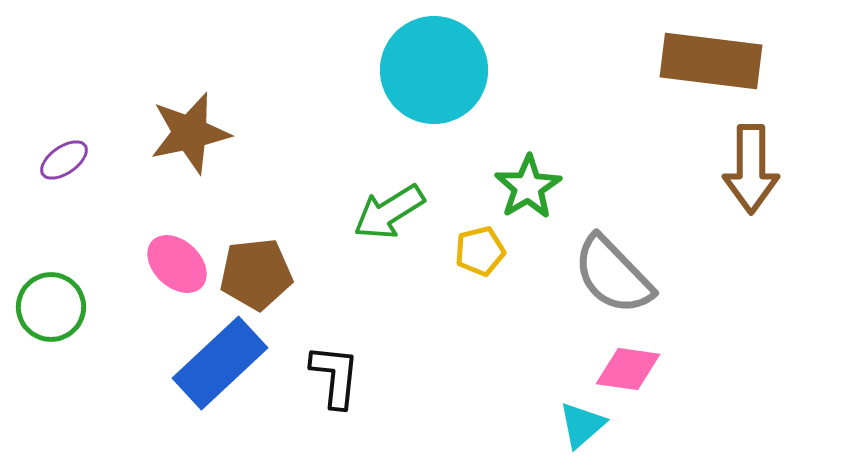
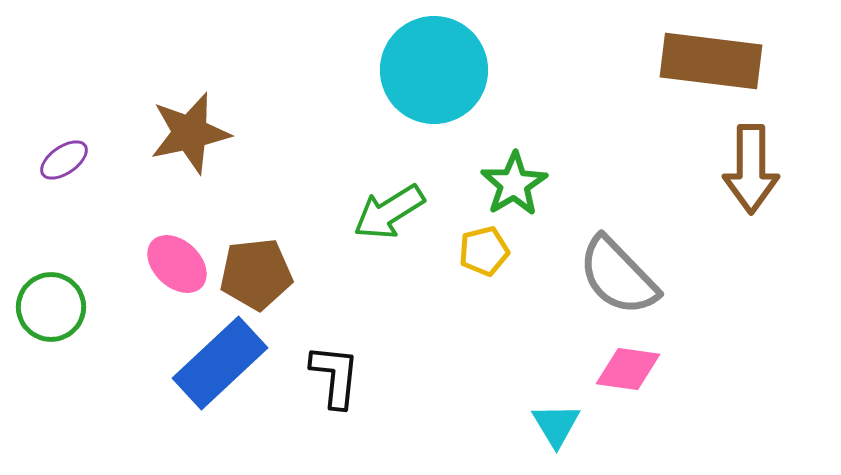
green star: moved 14 px left, 3 px up
yellow pentagon: moved 4 px right
gray semicircle: moved 5 px right, 1 px down
cyan triangle: moved 26 px left; rotated 20 degrees counterclockwise
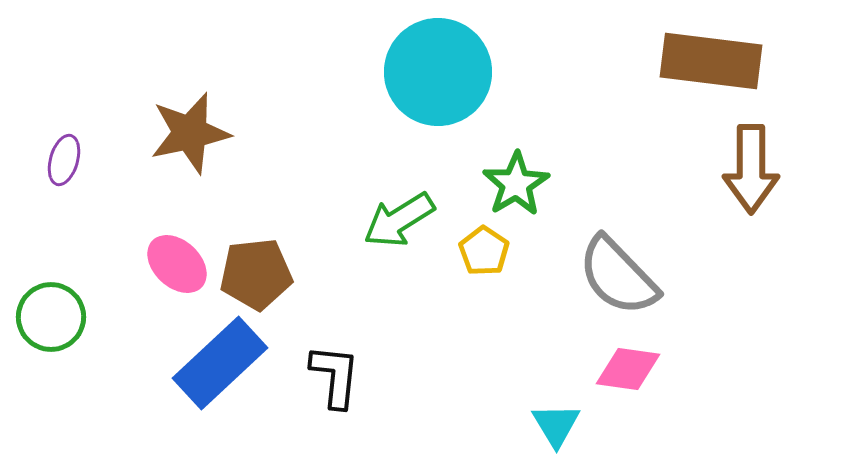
cyan circle: moved 4 px right, 2 px down
purple ellipse: rotated 39 degrees counterclockwise
green star: moved 2 px right
green arrow: moved 10 px right, 8 px down
yellow pentagon: rotated 24 degrees counterclockwise
green circle: moved 10 px down
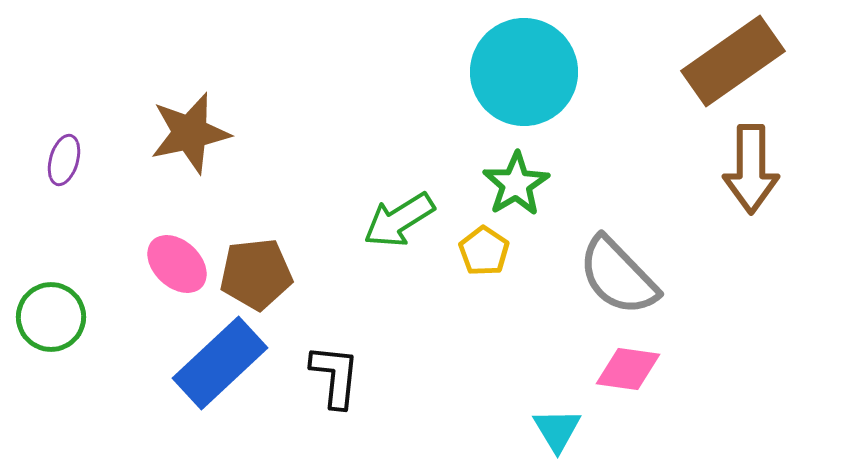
brown rectangle: moved 22 px right; rotated 42 degrees counterclockwise
cyan circle: moved 86 px right
cyan triangle: moved 1 px right, 5 px down
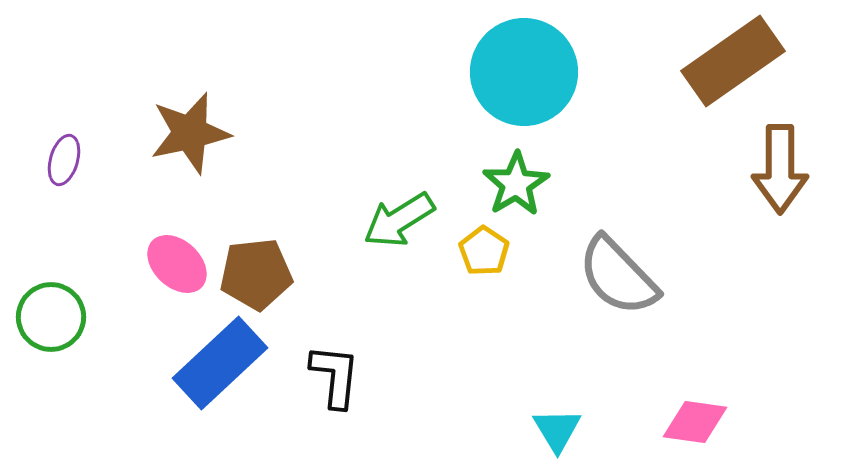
brown arrow: moved 29 px right
pink diamond: moved 67 px right, 53 px down
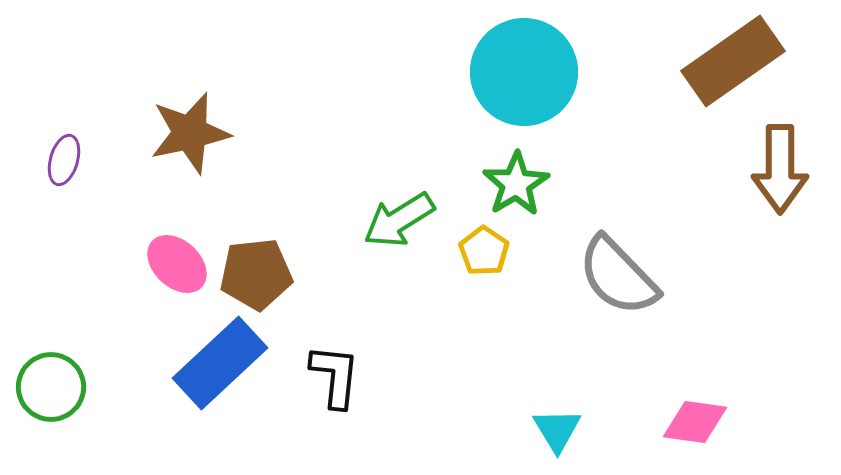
green circle: moved 70 px down
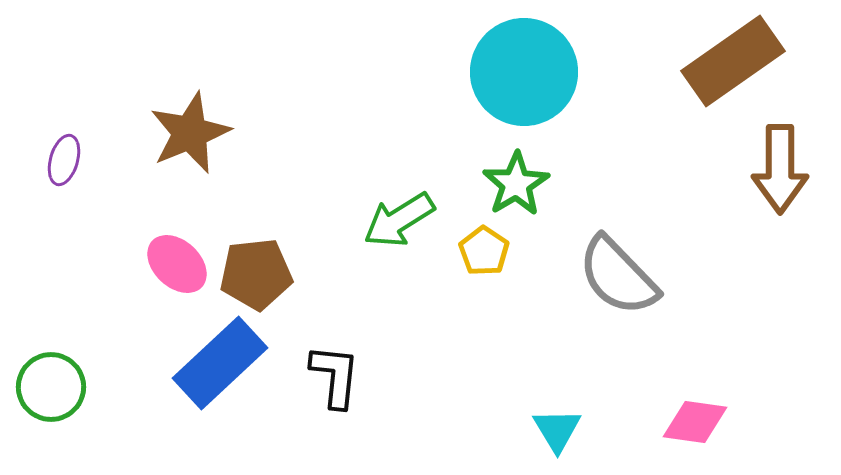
brown star: rotated 10 degrees counterclockwise
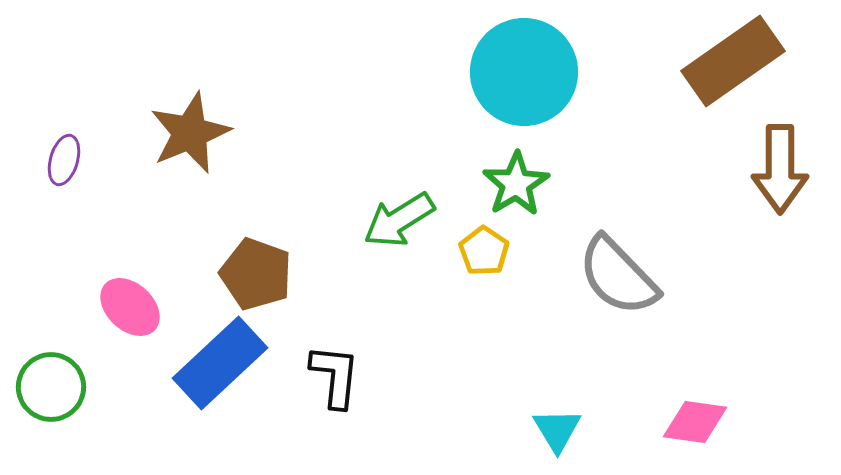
pink ellipse: moved 47 px left, 43 px down
brown pentagon: rotated 26 degrees clockwise
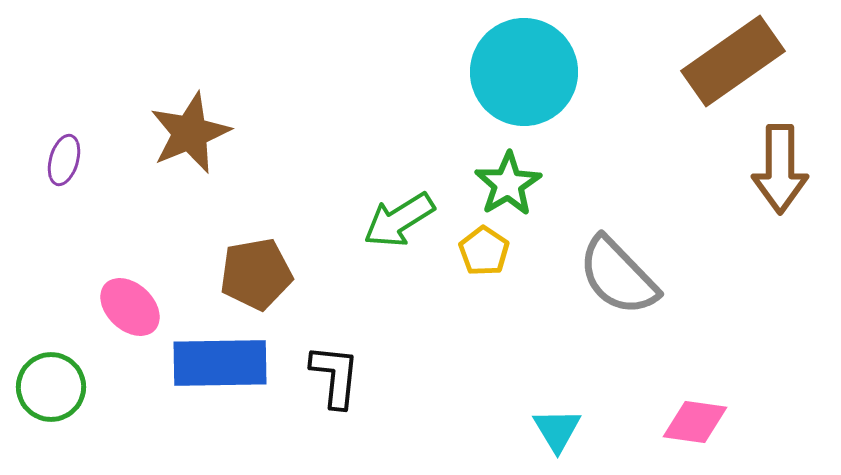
green star: moved 8 px left
brown pentagon: rotated 30 degrees counterclockwise
blue rectangle: rotated 42 degrees clockwise
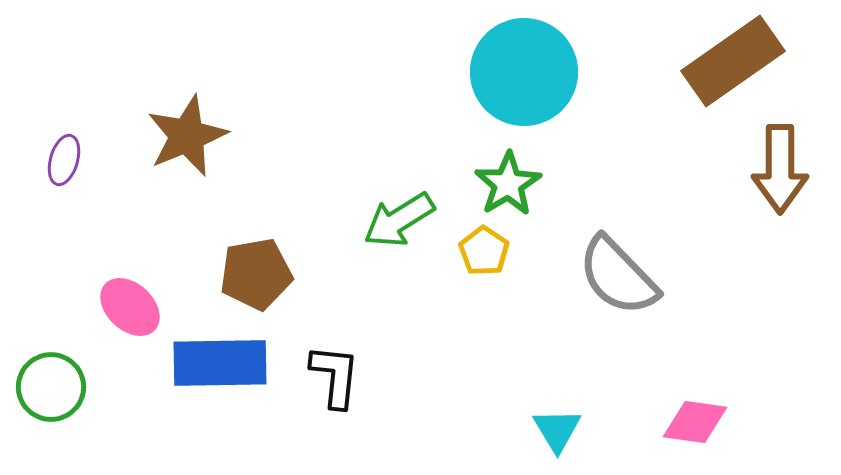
brown star: moved 3 px left, 3 px down
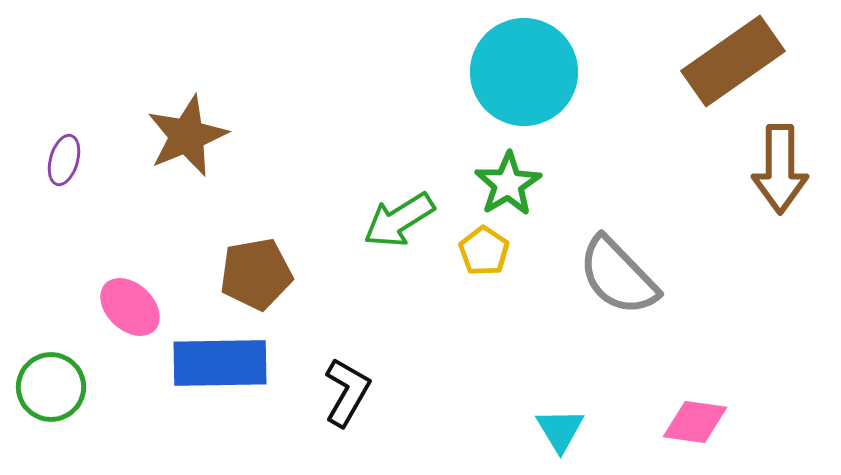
black L-shape: moved 12 px right, 16 px down; rotated 24 degrees clockwise
cyan triangle: moved 3 px right
